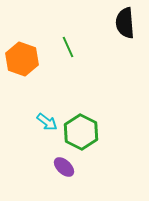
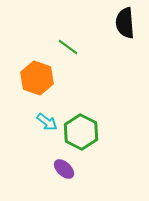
green line: rotated 30 degrees counterclockwise
orange hexagon: moved 15 px right, 19 px down
purple ellipse: moved 2 px down
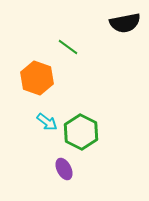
black semicircle: rotated 96 degrees counterclockwise
purple ellipse: rotated 20 degrees clockwise
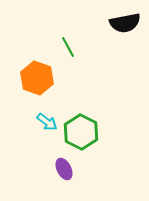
green line: rotated 25 degrees clockwise
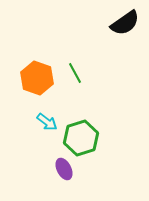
black semicircle: rotated 24 degrees counterclockwise
green line: moved 7 px right, 26 px down
green hexagon: moved 6 px down; rotated 16 degrees clockwise
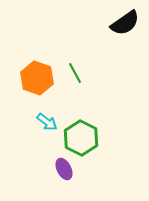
green hexagon: rotated 16 degrees counterclockwise
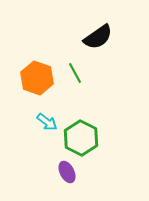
black semicircle: moved 27 px left, 14 px down
purple ellipse: moved 3 px right, 3 px down
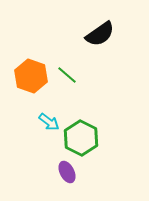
black semicircle: moved 2 px right, 3 px up
green line: moved 8 px left, 2 px down; rotated 20 degrees counterclockwise
orange hexagon: moved 6 px left, 2 px up
cyan arrow: moved 2 px right
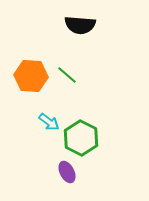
black semicircle: moved 20 px left, 9 px up; rotated 40 degrees clockwise
orange hexagon: rotated 16 degrees counterclockwise
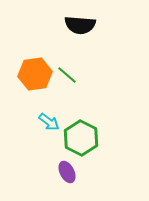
orange hexagon: moved 4 px right, 2 px up; rotated 12 degrees counterclockwise
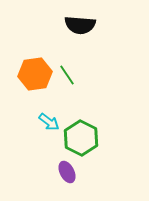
green line: rotated 15 degrees clockwise
